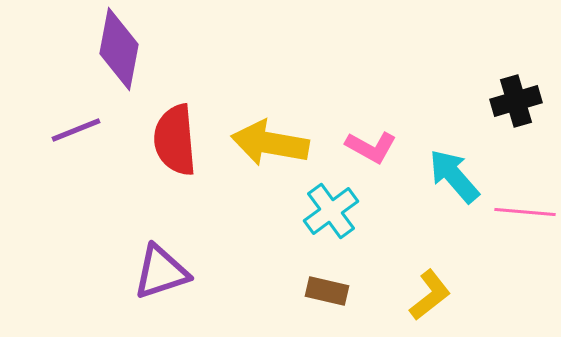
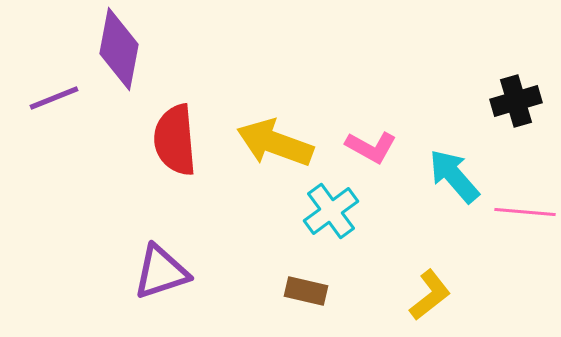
purple line: moved 22 px left, 32 px up
yellow arrow: moved 5 px right; rotated 10 degrees clockwise
brown rectangle: moved 21 px left
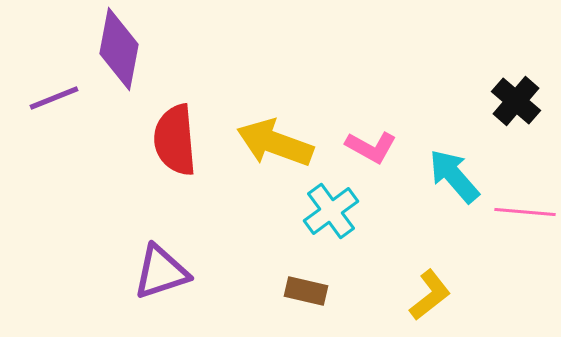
black cross: rotated 33 degrees counterclockwise
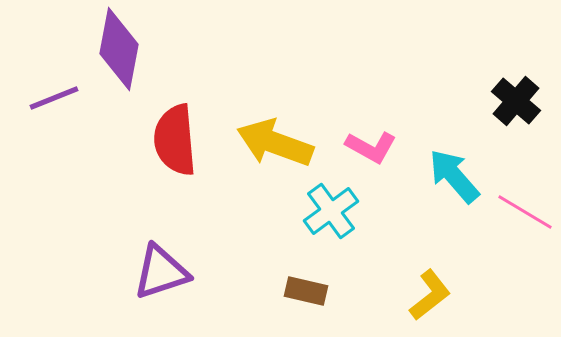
pink line: rotated 26 degrees clockwise
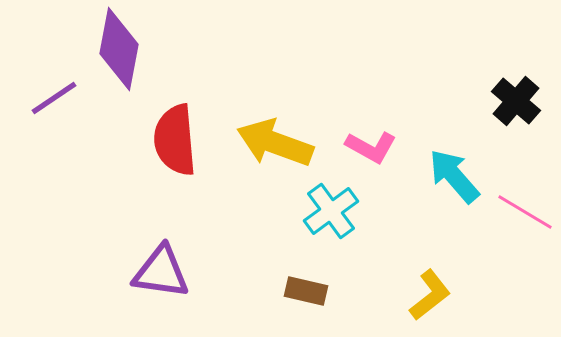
purple line: rotated 12 degrees counterclockwise
purple triangle: rotated 26 degrees clockwise
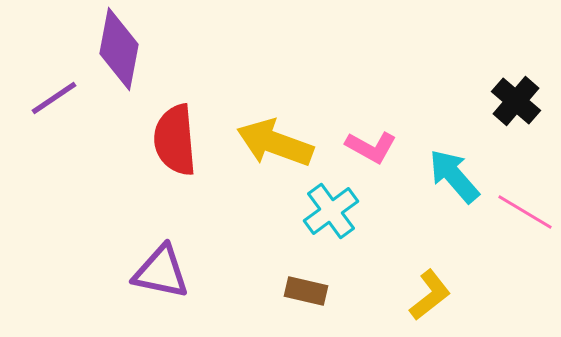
purple triangle: rotated 4 degrees clockwise
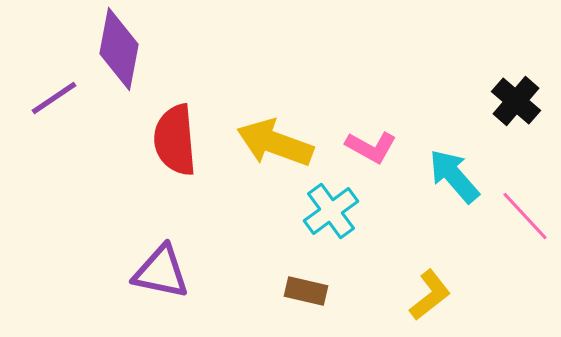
pink line: moved 4 px down; rotated 16 degrees clockwise
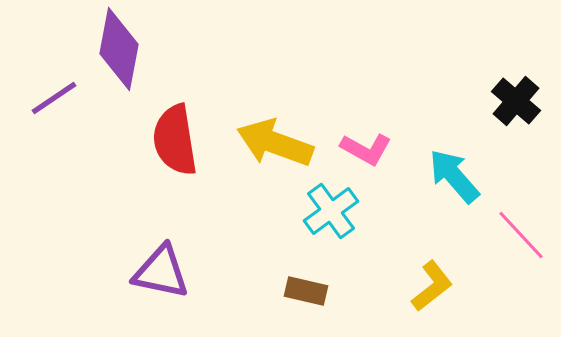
red semicircle: rotated 4 degrees counterclockwise
pink L-shape: moved 5 px left, 2 px down
pink line: moved 4 px left, 19 px down
yellow L-shape: moved 2 px right, 9 px up
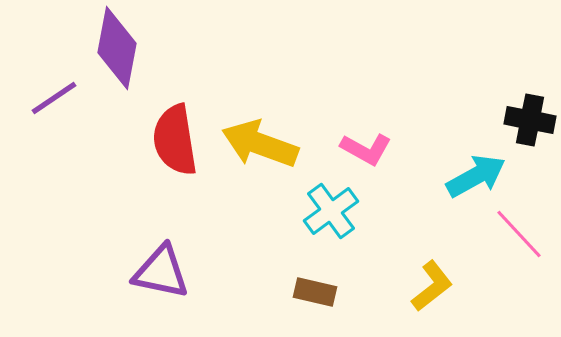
purple diamond: moved 2 px left, 1 px up
black cross: moved 14 px right, 19 px down; rotated 30 degrees counterclockwise
yellow arrow: moved 15 px left, 1 px down
cyan arrow: moved 22 px right; rotated 102 degrees clockwise
pink line: moved 2 px left, 1 px up
brown rectangle: moved 9 px right, 1 px down
